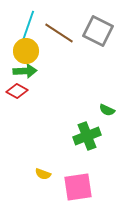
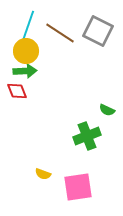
brown line: moved 1 px right
red diamond: rotated 40 degrees clockwise
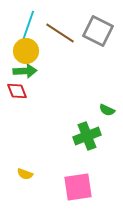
yellow semicircle: moved 18 px left
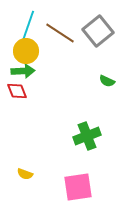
gray square: rotated 24 degrees clockwise
green arrow: moved 2 px left
green semicircle: moved 29 px up
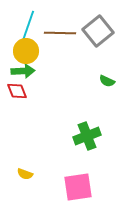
brown line: rotated 32 degrees counterclockwise
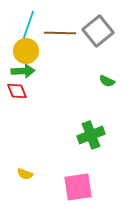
green cross: moved 4 px right, 1 px up
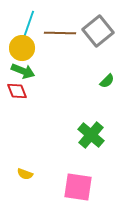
yellow circle: moved 4 px left, 3 px up
green arrow: rotated 25 degrees clockwise
green semicircle: rotated 70 degrees counterclockwise
green cross: rotated 28 degrees counterclockwise
pink square: rotated 16 degrees clockwise
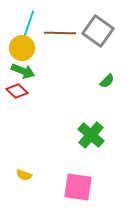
gray square: rotated 16 degrees counterclockwise
red diamond: rotated 25 degrees counterclockwise
yellow semicircle: moved 1 px left, 1 px down
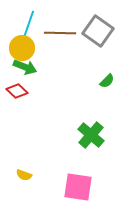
green arrow: moved 2 px right, 4 px up
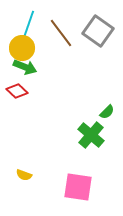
brown line: moved 1 px right; rotated 52 degrees clockwise
green semicircle: moved 31 px down
